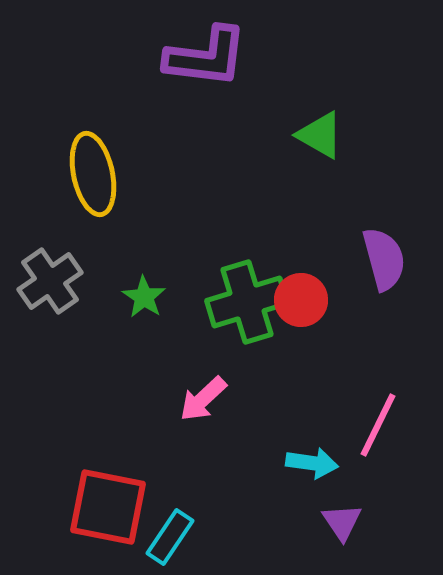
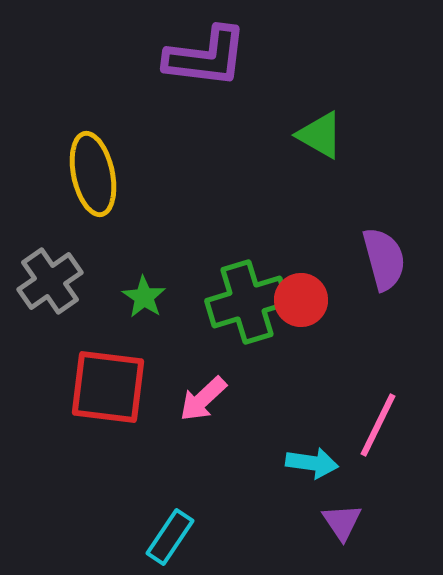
red square: moved 120 px up; rotated 4 degrees counterclockwise
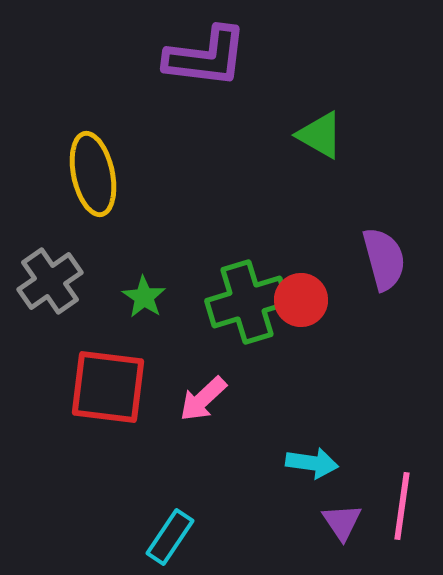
pink line: moved 24 px right, 81 px down; rotated 18 degrees counterclockwise
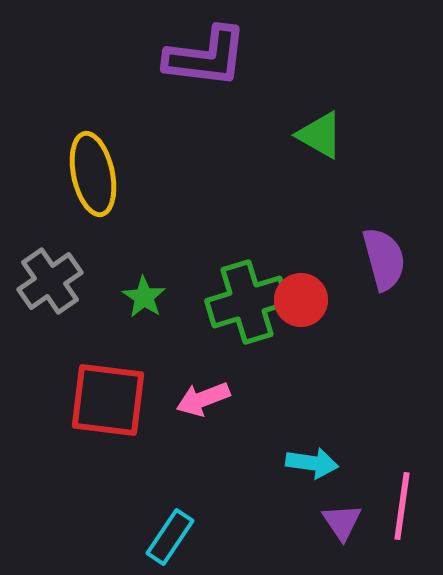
red square: moved 13 px down
pink arrow: rotated 22 degrees clockwise
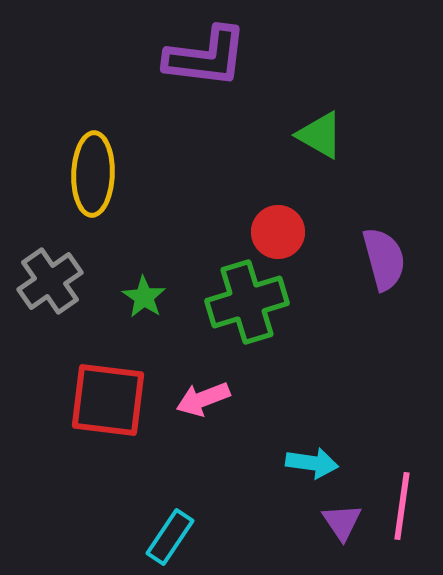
yellow ellipse: rotated 14 degrees clockwise
red circle: moved 23 px left, 68 px up
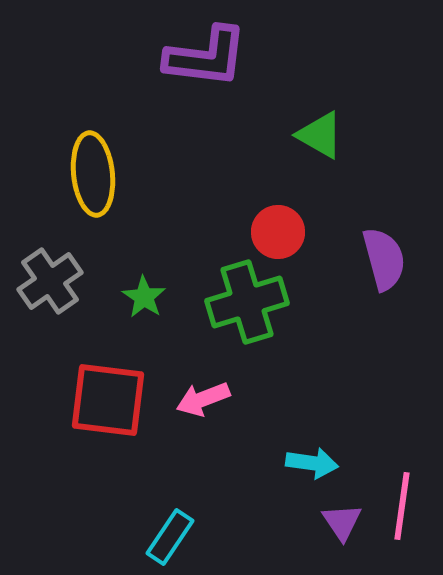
yellow ellipse: rotated 8 degrees counterclockwise
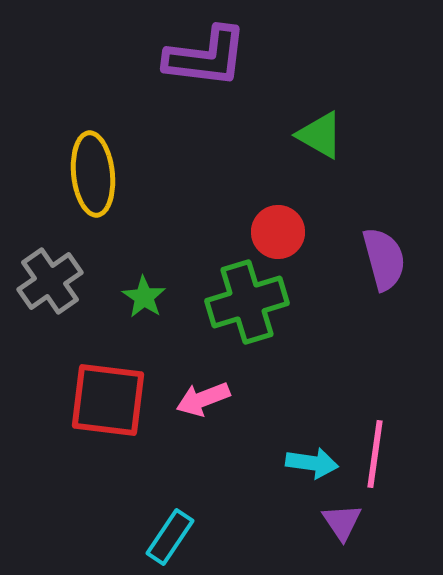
pink line: moved 27 px left, 52 px up
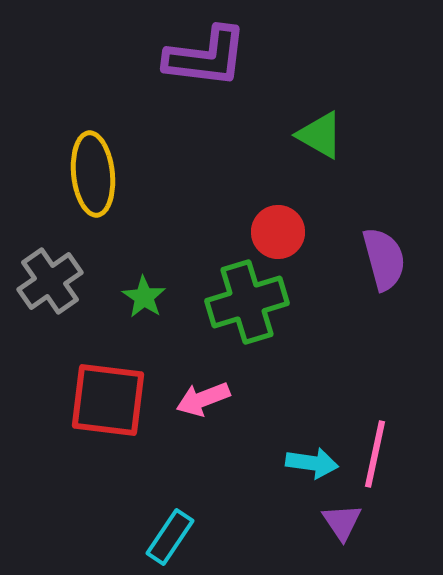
pink line: rotated 4 degrees clockwise
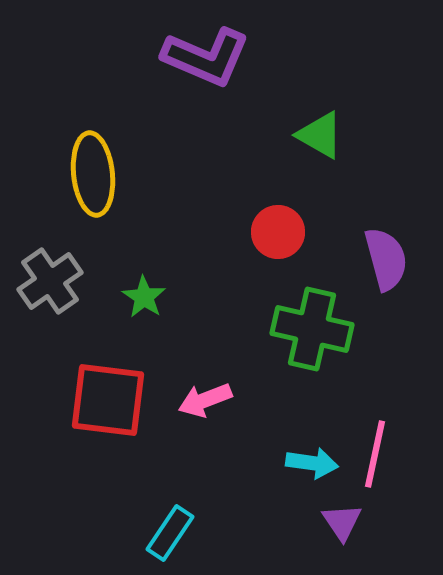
purple L-shape: rotated 16 degrees clockwise
purple semicircle: moved 2 px right
green cross: moved 65 px right, 27 px down; rotated 30 degrees clockwise
pink arrow: moved 2 px right, 1 px down
cyan rectangle: moved 4 px up
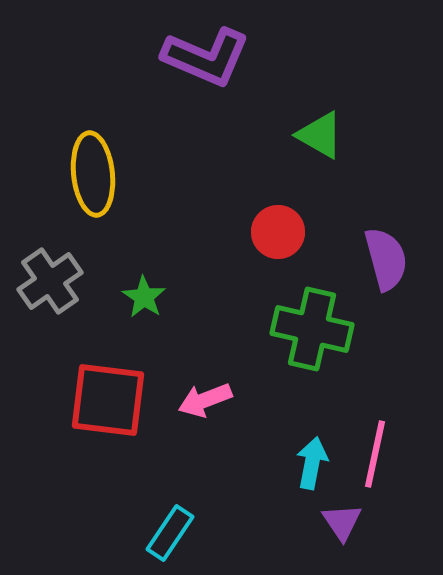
cyan arrow: rotated 87 degrees counterclockwise
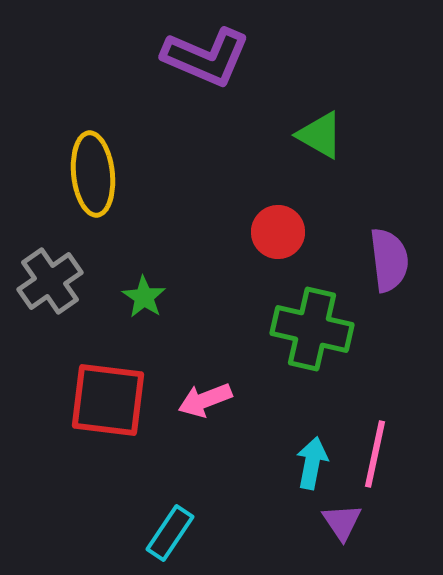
purple semicircle: moved 3 px right, 1 px down; rotated 8 degrees clockwise
